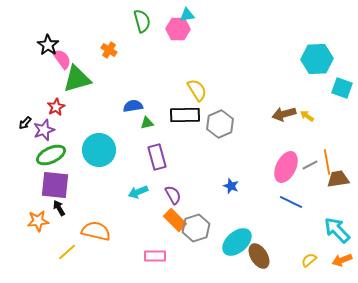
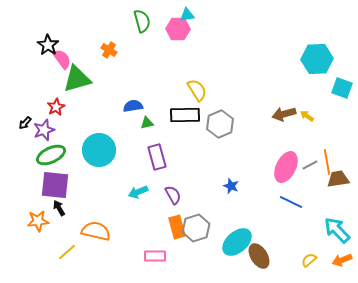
orange rectangle at (175, 220): moved 2 px right, 7 px down; rotated 30 degrees clockwise
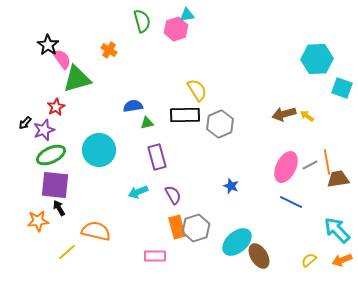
pink hexagon at (178, 29): moved 2 px left; rotated 20 degrees counterclockwise
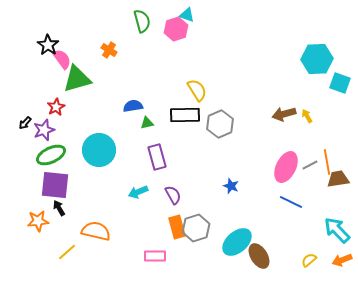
cyan triangle at (187, 15): rotated 28 degrees clockwise
cyan square at (342, 88): moved 2 px left, 5 px up
yellow arrow at (307, 116): rotated 24 degrees clockwise
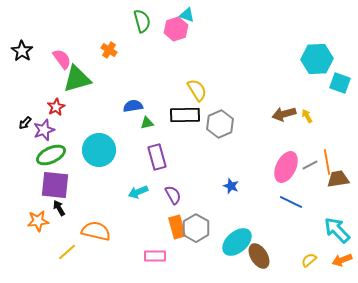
black star at (48, 45): moved 26 px left, 6 px down
gray hexagon at (196, 228): rotated 12 degrees counterclockwise
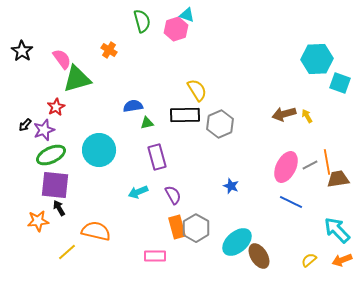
black arrow at (25, 123): moved 2 px down
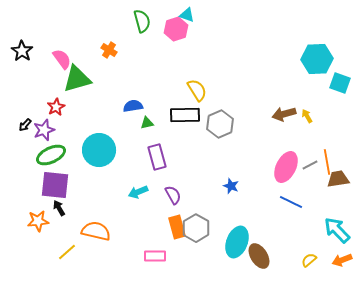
cyan ellipse at (237, 242): rotated 28 degrees counterclockwise
